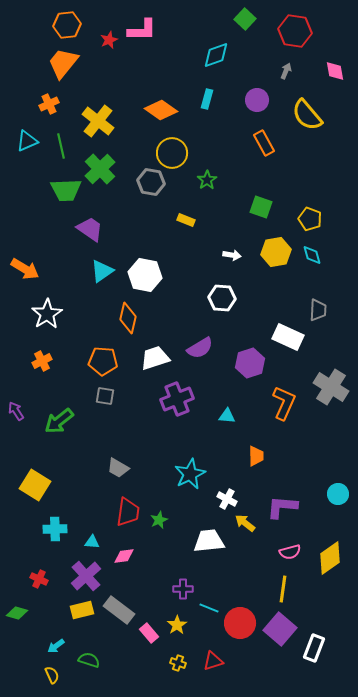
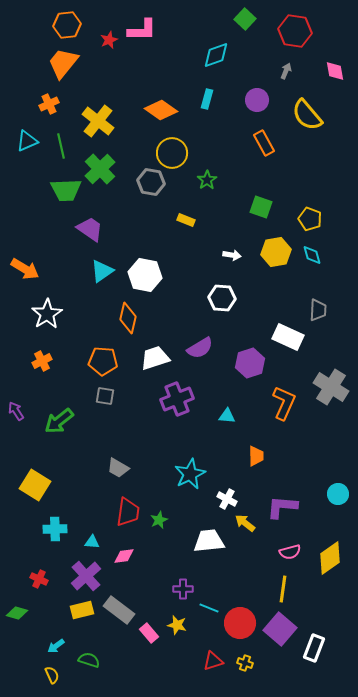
yellow star at (177, 625): rotated 24 degrees counterclockwise
yellow cross at (178, 663): moved 67 px right
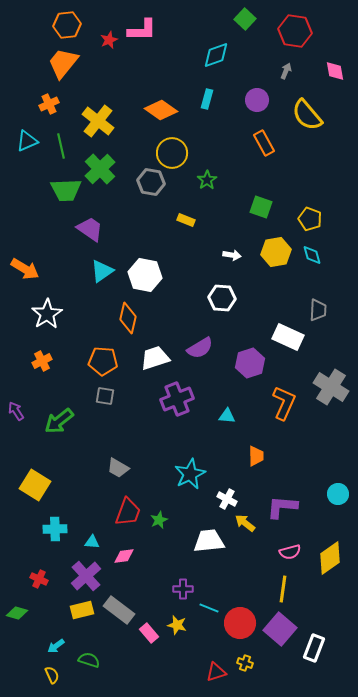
red trapezoid at (128, 512): rotated 12 degrees clockwise
red triangle at (213, 661): moved 3 px right, 11 px down
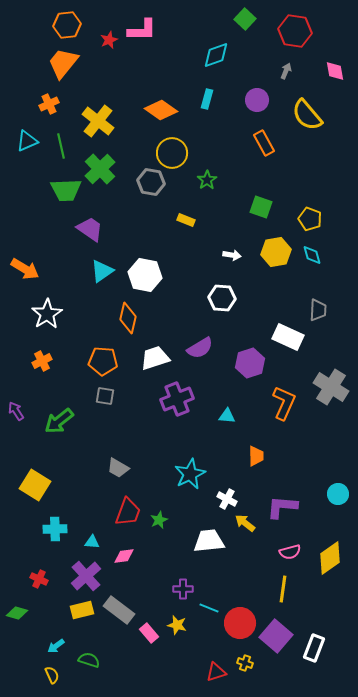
purple square at (280, 629): moved 4 px left, 7 px down
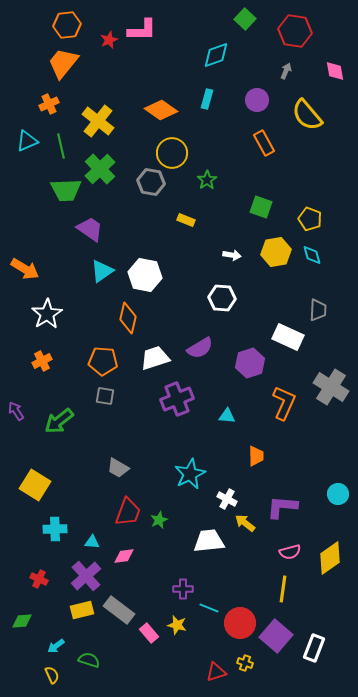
green diamond at (17, 613): moved 5 px right, 8 px down; rotated 20 degrees counterclockwise
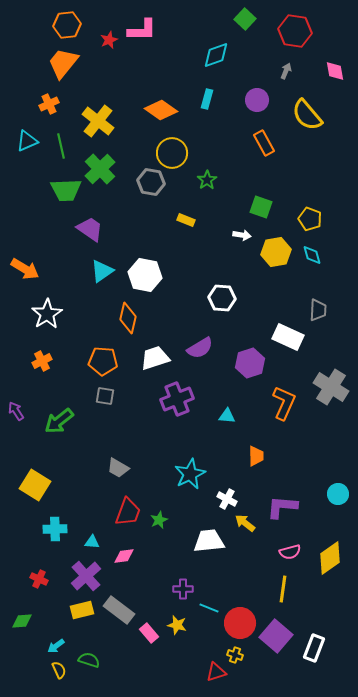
white arrow at (232, 255): moved 10 px right, 20 px up
yellow cross at (245, 663): moved 10 px left, 8 px up
yellow semicircle at (52, 675): moved 7 px right, 5 px up
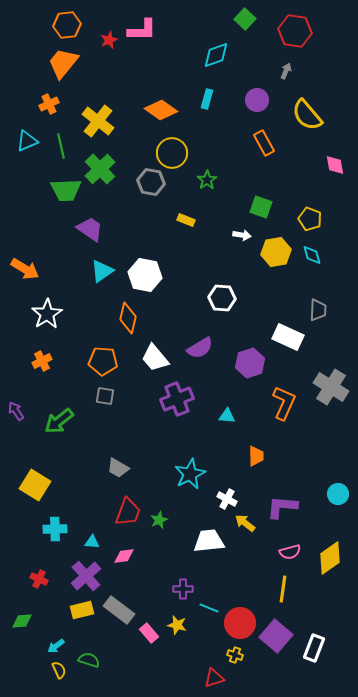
pink diamond at (335, 71): moved 94 px down
white trapezoid at (155, 358): rotated 112 degrees counterclockwise
red triangle at (216, 672): moved 2 px left, 6 px down
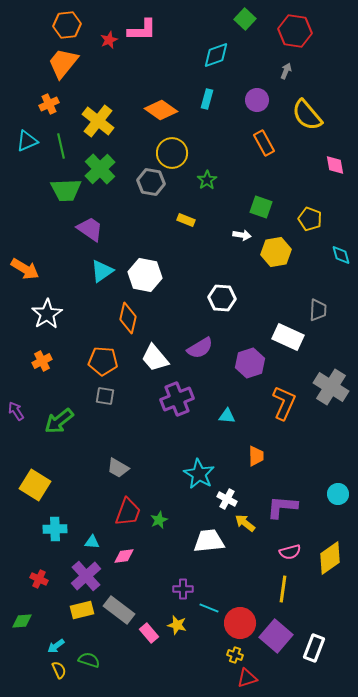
cyan diamond at (312, 255): moved 29 px right
cyan star at (190, 474): moved 9 px right; rotated 16 degrees counterclockwise
red triangle at (214, 678): moved 33 px right
